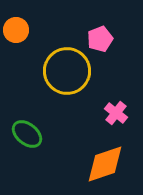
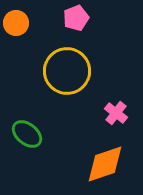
orange circle: moved 7 px up
pink pentagon: moved 24 px left, 21 px up
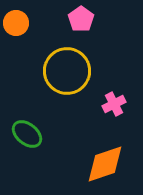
pink pentagon: moved 5 px right, 1 px down; rotated 15 degrees counterclockwise
pink cross: moved 2 px left, 9 px up; rotated 25 degrees clockwise
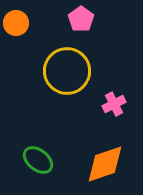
green ellipse: moved 11 px right, 26 px down
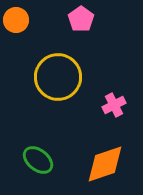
orange circle: moved 3 px up
yellow circle: moved 9 px left, 6 px down
pink cross: moved 1 px down
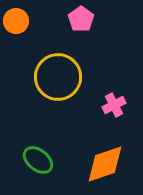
orange circle: moved 1 px down
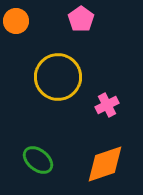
pink cross: moved 7 px left
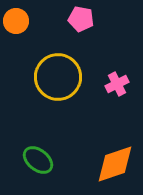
pink pentagon: rotated 25 degrees counterclockwise
pink cross: moved 10 px right, 21 px up
orange diamond: moved 10 px right
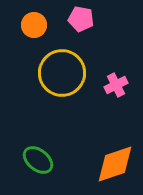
orange circle: moved 18 px right, 4 px down
yellow circle: moved 4 px right, 4 px up
pink cross: moved 1 px left, 1 px down
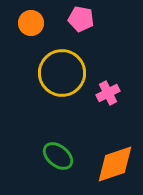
orange circle: moved 3 px left, 2 px up
pink cross: moved 8 px left, 8 px down
green ellipse: moved 20 px right, 4 px up
